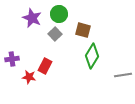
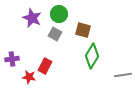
gray square: rotated 16 degrees counterclockwise
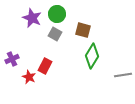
green circle: moved 2 px left
purple cross: rotated 16 degrees counterclockwise
red star: rotated 16 degrees clockwise
